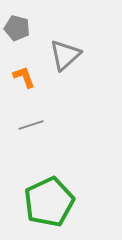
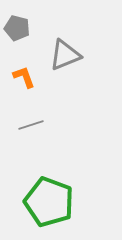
gray triangle: rotated 20 degrees clockwise
green pentagon: rotated 27 degrees counterclockwise
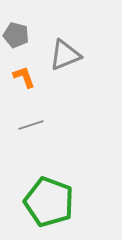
gray pentagon: moved 1 px left, 7 px down
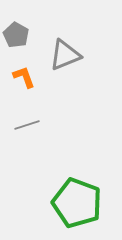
gray pentagon: rotated 15 degrees clockwise
gray line: moved 4 px left
green pentagon: moved 28 px right, 1 px down
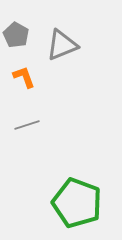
gray triangle: moved 3 px left, 10 px up
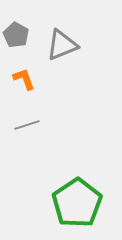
orange L-shape: moved 2 px down
green pentagon: rotated 18 degrees clockwise
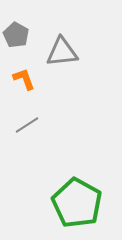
gray triangle: moved 7 px down; rotated 16 degrees clockwise
gray line: rotated 15 degrees counterclockwise
green pentagon: rotated 9 degrees counterclockwise
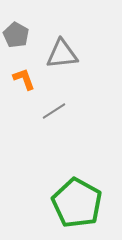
gray triangle: moved 2 px down
gray line: moved 27 px right, 14 px up
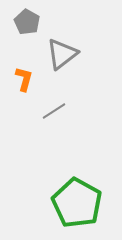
gray pentagon: moved 11 px right, 13 px up
gray triangle: rotated 32 degrees counterclockwise
orange L-shape: rotated 35 degrees clockwise
